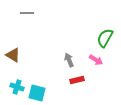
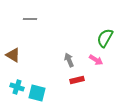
gray line: moved 3 px right, 6 px down
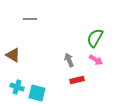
green semicircle: moved 10 px left
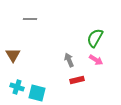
brown triangle: rotated 28 degrees clockwise
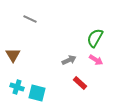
gray line: rotated 24 degrees clockwise
gray arrow: rotated 88 degrees clockwise
red rectangle: moved 3 px right, 3 px down; rotated 56 degrees clockwise
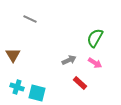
pink arrow: moved 1 px left, 3 px down
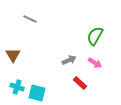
green semicircle: moved 2 px up
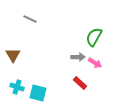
green semicircle: moved 1 px left, 1 px down
gray arrow: moved 9 px right, 3 px up; rotated 24 degrees clockwise
cyan square: moved 1 px right
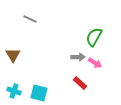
cyan cross: moved 3 px left, 4 px down
cyan square: moved 1 px right
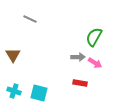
red rectangle: rotated 32 degrees counterclockwise
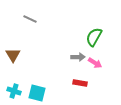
cyan square: moved 2 px left
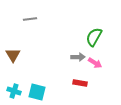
gray line: rotated 32 degrees counterclockwise
cyan square: moved 1 px up
